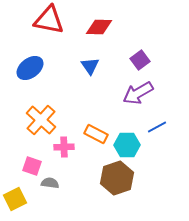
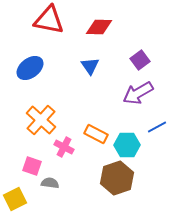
pink cross: rotated 30 degrees clockwise
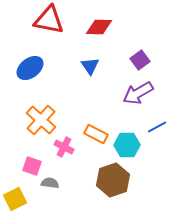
brown hexagon: moved 4 px left, 2 px down
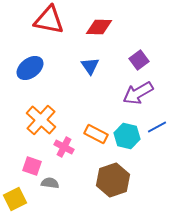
purple square: moved 1 px left
cyan hexagon: moved 9 px up; rotated 15 degrees clockwise
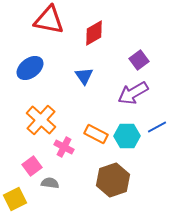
red diamond: moved 5 px left, 6 px down; rotated 32 degrees counterclockwise
blue triangle: moved 6 px left, 10 px down
purple arrow: moved 5 px left
cyan hexagon: rotated 15 degrees counterclockwise
pink square: rotated 36 degrees clockwise
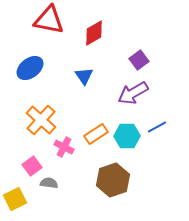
orange rectangle: rotated 60 degrees counterclockwise
gray semicircle: moved 1 px left
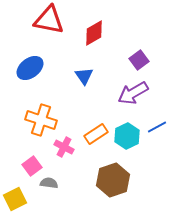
orange cross: rotated 24 degrees counterclockwise
cyan hexagon: rotated 25 degrees counterclockwise
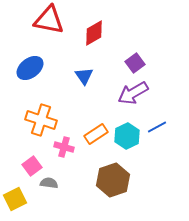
purple square: moved 4 px left, 3 px down
pink cross: rotated 12 degrees counterclockwise
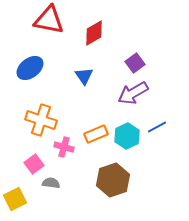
orange rectangle: rotated 10 degrees clockwise
pink square: moved 2 px right, 2 px up
gray semicircle: moved 2 px right
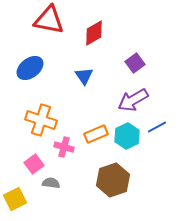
purple arrow: moved 7 px down
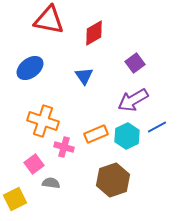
orange cross: moved 2 px right, 1 px down
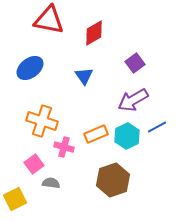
orange cross: moved 1 px left
